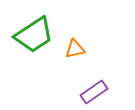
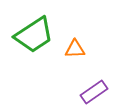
orange triangle: rotated 10 degrees clockwise
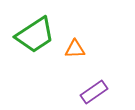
green trapezoid: moved 1 px right
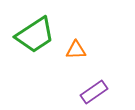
orange triangle: moved 1 px right, 1 px down
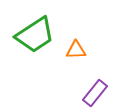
purple rectangle: moved 1 px right, 1 px down; rotated 16 degrees counterclockwise
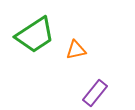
orange triangle: rotated 10 degrees counterclockwise
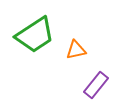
purple rectangle: moved 1 px right, 8 px up
